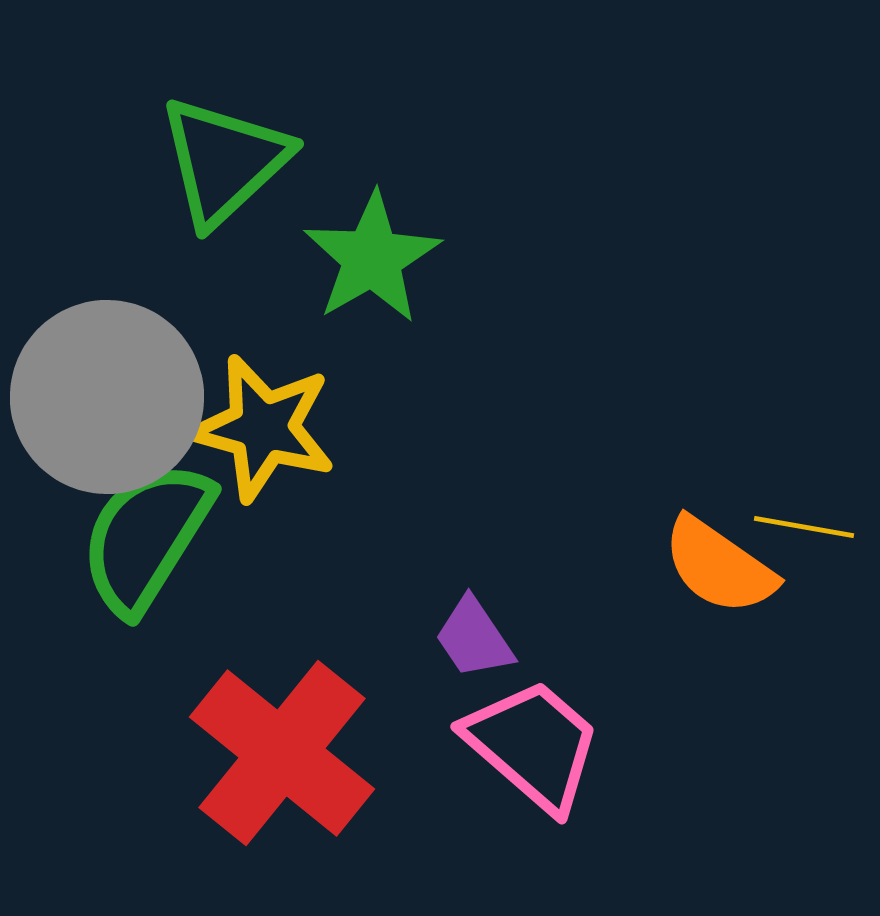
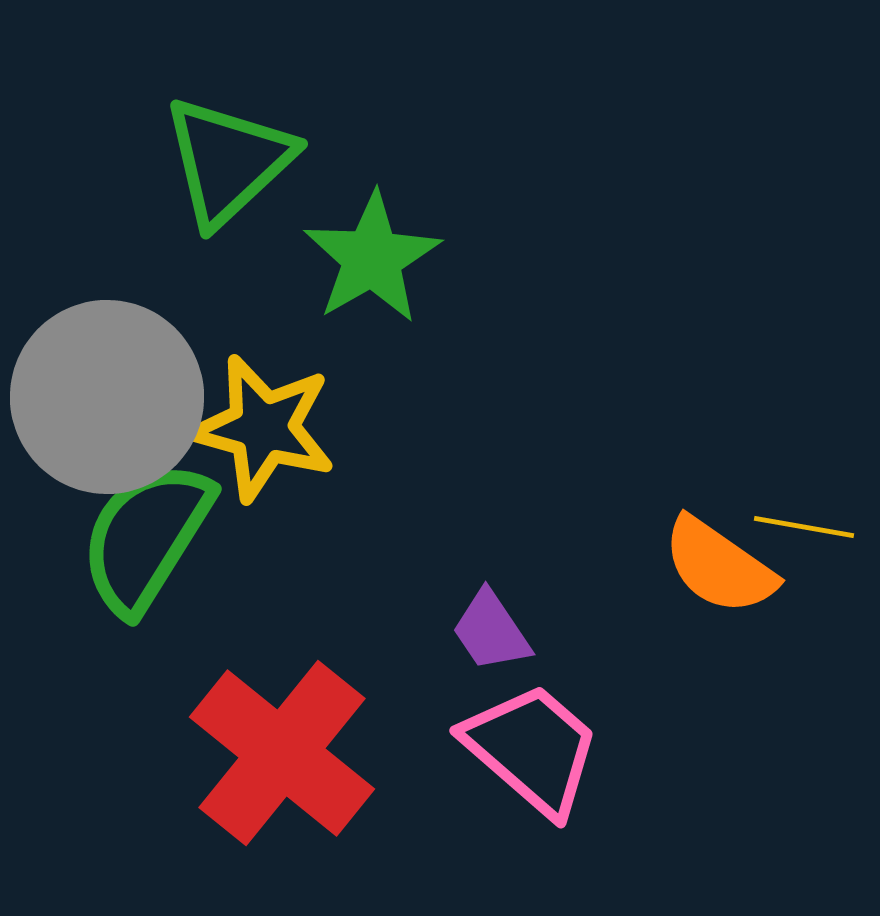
green triangle: moved 4 px right
purple trapezoid: moved 17 px right, 7 px up
pink trapezoid: moved 1 px left, 4 px down
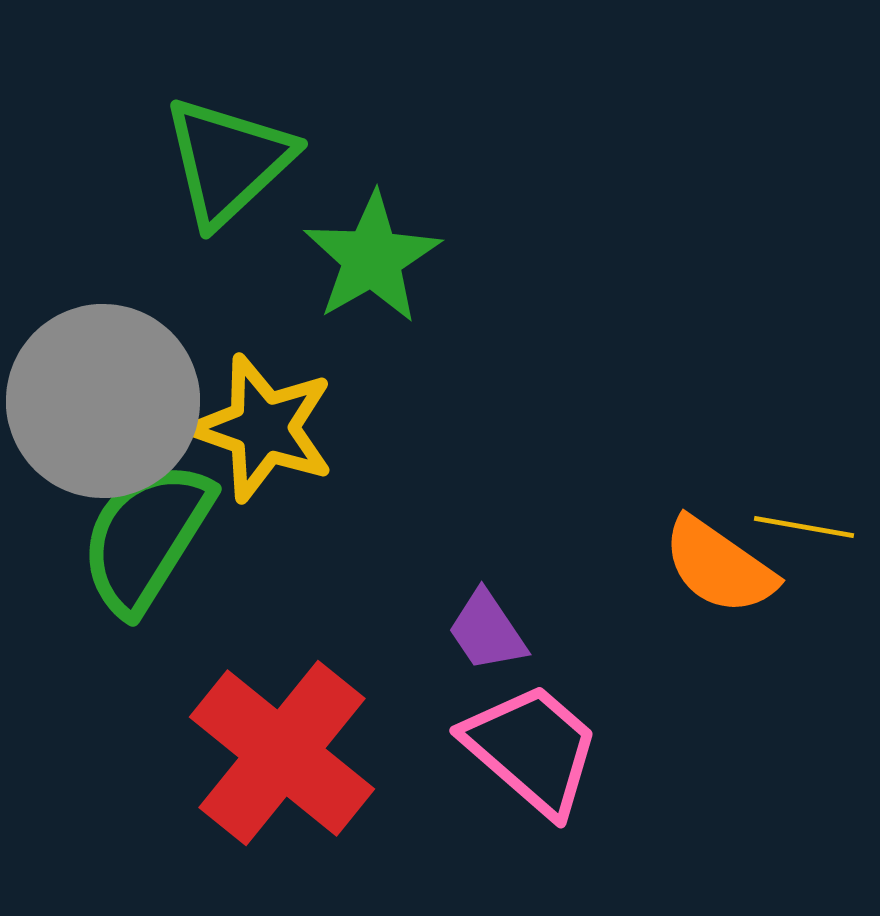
gray circle: moved 4 px left, 4 px down
yellow star: rotated 4 degrees clockwise
purple trapezoid: moved 4 px left
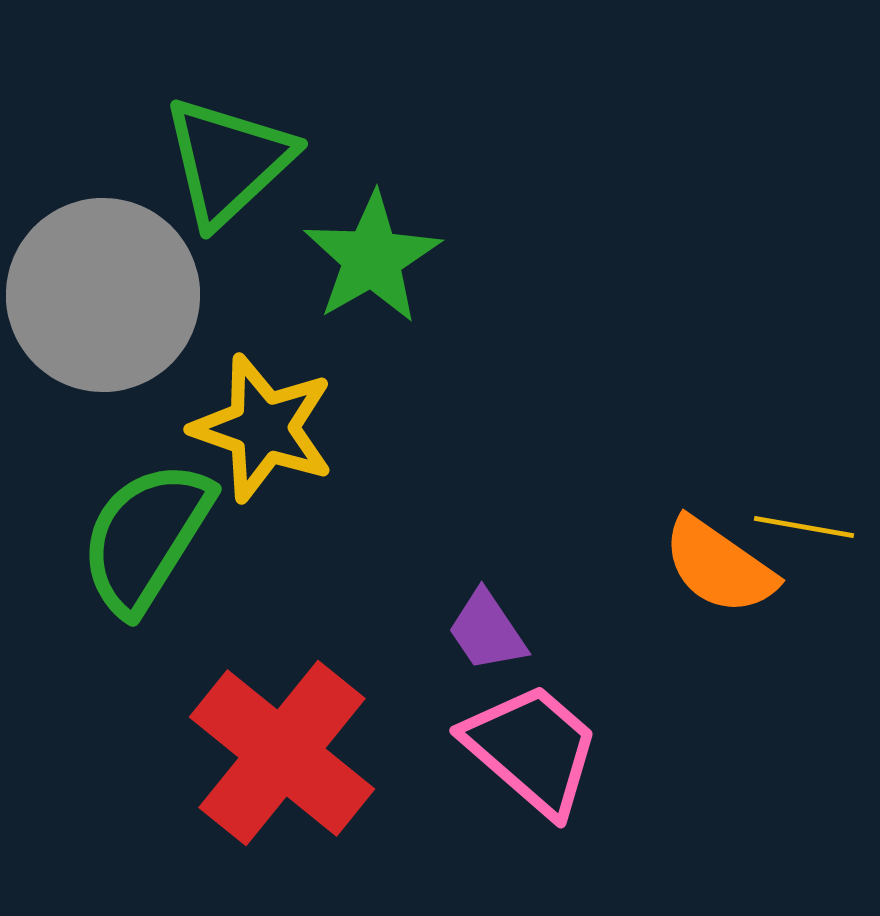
gray circle: moved 106 px up
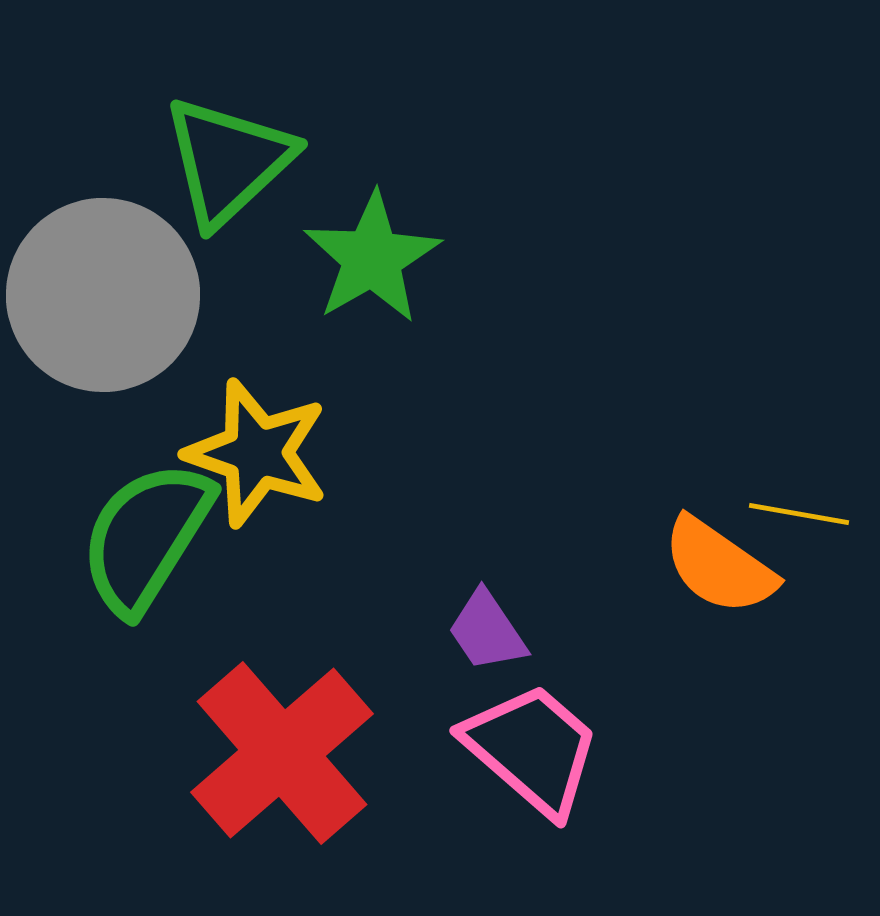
yellow star: moved 6 px left, 25 px down
yellow line: moved 5 px left, 13 px up
red cross: rotated 10 degrees clockwise
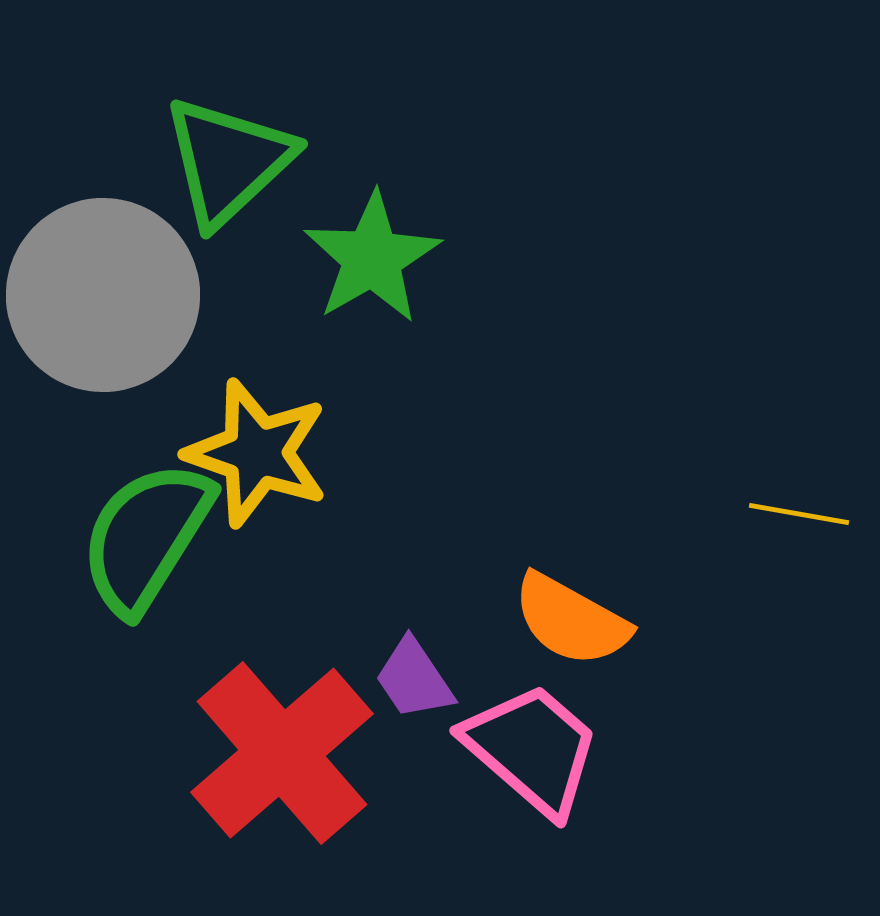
orange semicircle: moved 148 px left, 54 px down; rotated 6 degrees counterclockwise
purple trapezoid: moved 73 px left, 48 px down
